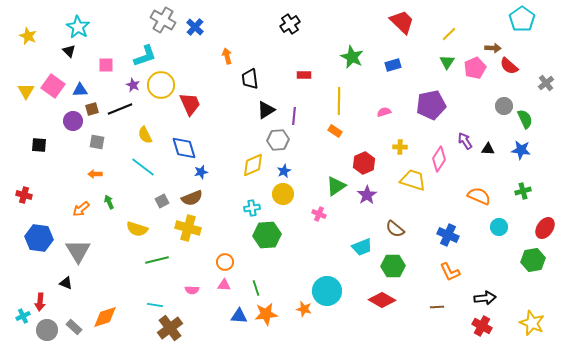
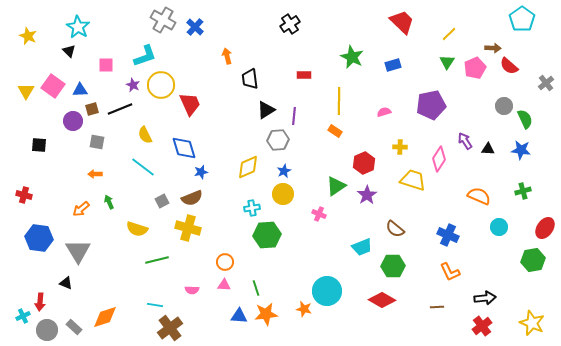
yellow diamond at (253, 165): moved 5 px left, 2 px down
red cross at (482, 326): rotated 24 degrees clockwise
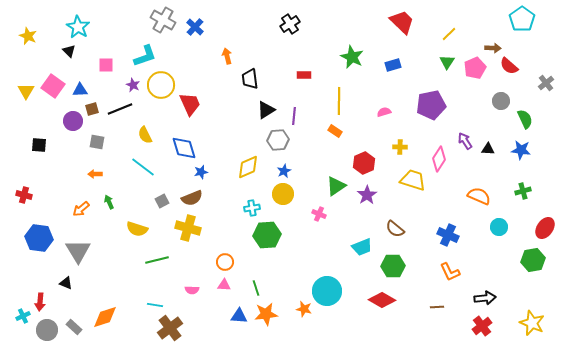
gray circle at (504, 106): moved 3 px left, 5 px up
